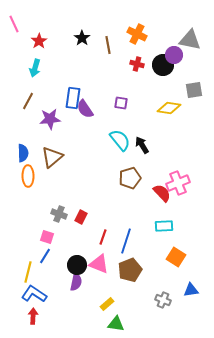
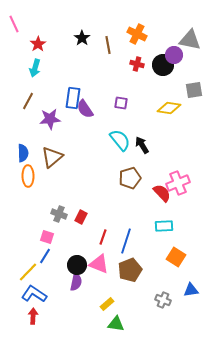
red star at (39, 41): moved 1 px left, 3 px down
yellow line at (28, 272): rotated 30 degrees clockwise
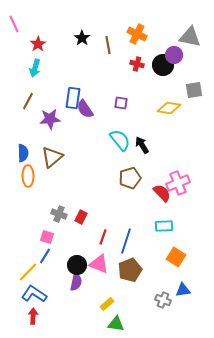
gray triangle at (190, 40): moved 3 px up
blue triangle at (191, 290): moved 8 px left
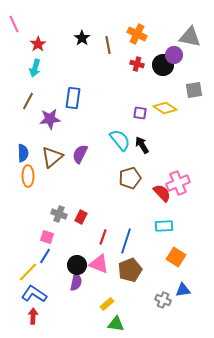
purple square at (121, 103): moved 19 px right, 10 px down
yellow diamond at (169, 108): moved 4 px left; rotated 25 degrees clockwise
purple semicircle at (85, 109): moved 5 px left, 45 px down; rotated 60 degrees clockwise
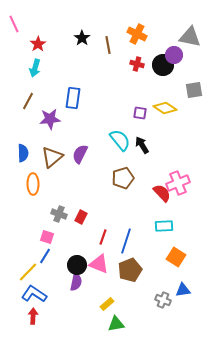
orange ellipse at (28, 176): moved 5 px right, 8 px down
brown pentagon at (130, 178): moved 7 px left
green triangle at (116, 324): rotated 18 degrees counterclockwise
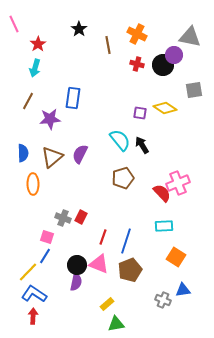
black star at (82, 38): moved 3 px left, 9 px up
gray cross at (59, 214): moved 4 px right, 4 px down
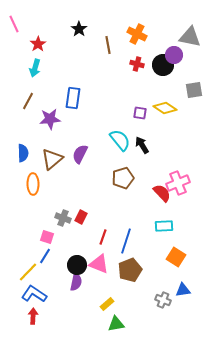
brown triangle at (52, 157): moved 2 px down
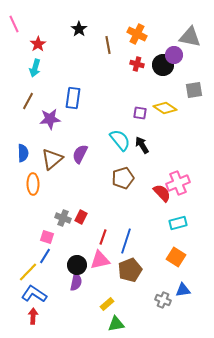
cyan rectangle at (164, 226): moved 14 px right, 3 px up; rotated 12 degrees counterclockwise
pink triangle at (99, 264): moved 1 px right, 4 px up; rotated 35 degrees counterclockwise
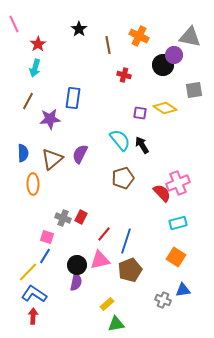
orange cross at (137, 34): moved 2 px right, 2 px down
red cross at (137, 64): moved 13 px left, 11 px down
red line at (103, 237): moved 1 px right, 3 px up; rotated 21 degrees clockwise
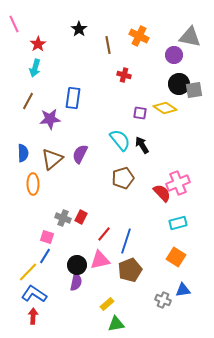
black circle at (163, 65): moved 16 px right, 19 px down
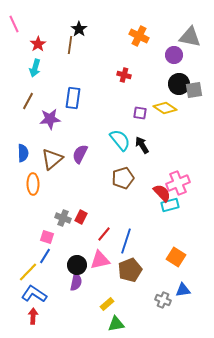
brown line at (108, 45): moved 38 px left; rotated 18 degrees clockwise
cyan rectangle at (178, 223): moved 8 px left, 18 px up
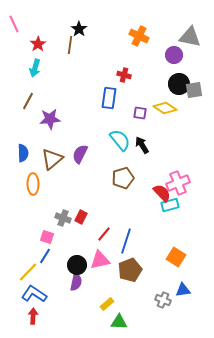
blue rectangle at (73, 98): moved 36 px right
green triangle at (116, 324): moved 3 px right, 2 px up; rotated 12 degrees clockwise
